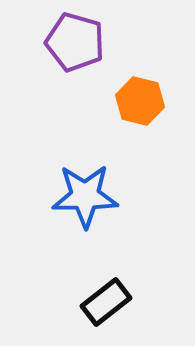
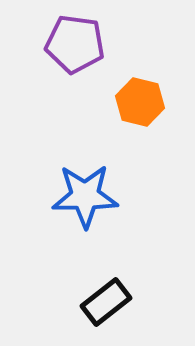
purple pentagon: moved 2 px down; rotated 8 degrees counterclockwise
orange hexagon: moved 1 px down
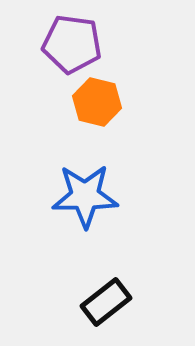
purple pentagon: moved 3 px left
orange hexagon: moved 43 px left
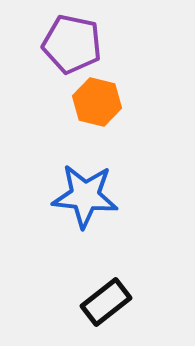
purple pentagon: rotated 4 degrees clockwise
blue star: rotated 6 degrees clockwise
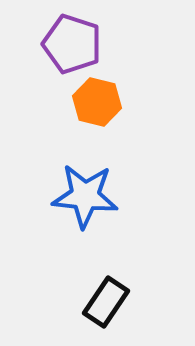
purple pentagon: rotated 6 degrees clockwise
black rectangle: rotated 18 degrees counterclockwise
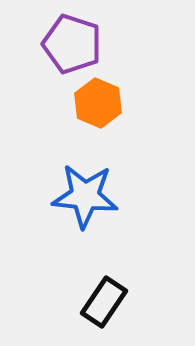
orange hexagon: moved 1 px right, 1 px down; rotated 9 degrees clockwise
black rectangle: moved 2 px left
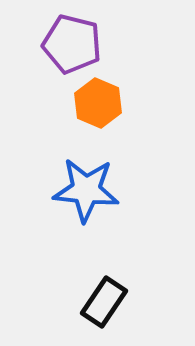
purple pentagon: rotated 4 degrees counterclockwise
blue star: moved 1 px right, 6 px up
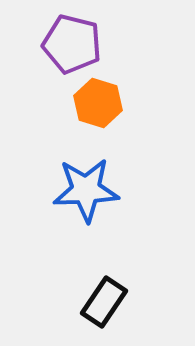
orange hexagon: rotated 6 degrees counterclockwise
blue star: rotated 8 degrees counterclockwise
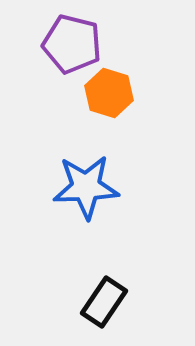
orange hexagon: moved 11 px right, 10 px up
blue star: moved 3 px up
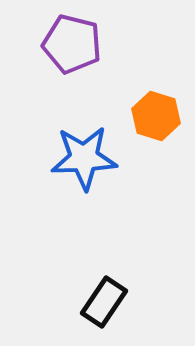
orange hexagon: moved 47 px right, 23 px down
blue star: moved 2 px left, 29 px up
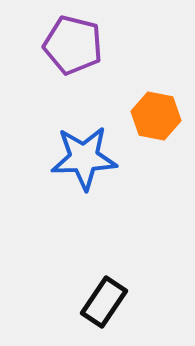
purple pentagon: moved 1 px right, 1 px down
orange hexagon: rotated 6 degrees counterclockwise
